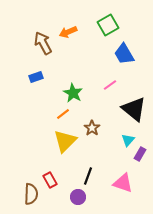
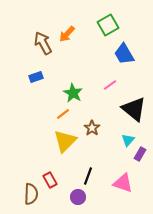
orange arrow: moved 1 px left, 2 px down; rotated 24 degrees counterclockwise
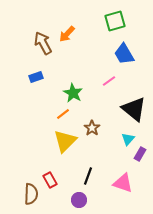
green square: moved 7 px right, 4 px up; rotated 15 degrees clockwise
pink line: moved 1 px left, 4 px up
cyan triangle: moved 1 px up
purple circle: moved 1 px right, 3 px down
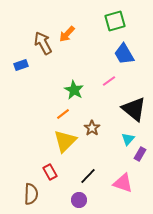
blue rectangle: moved 15 px left, 12 px up
green star: moved 1 px right, 3 px up
black line: rotated 24 degrees clockwise
red rectangle: moved 8 px up
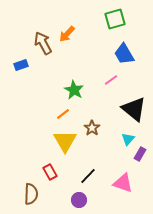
green square: moved 2 px up
pink line: moved 2 px right, 1 px up
yellow triangle: rotated 15 degrees counterclockwise
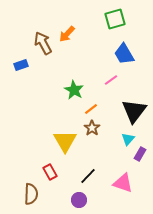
black triangle: moved 2 px down; rotated 28 degrees clockwise
orange line: moved 28 px right, 5 px up
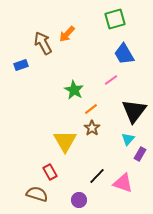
black line: moved 9 px right
brown semicircle: moved 6 px right; rotated 75 degrees counterclockwise
